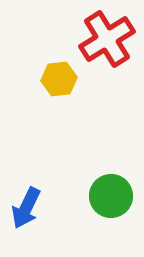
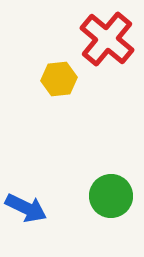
red cross: rotated 18 degrees counterclockwise
blue arrow: rotated 90 degrees counterclockwise
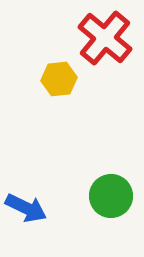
red cross: moved 2 px left, 1 px up
